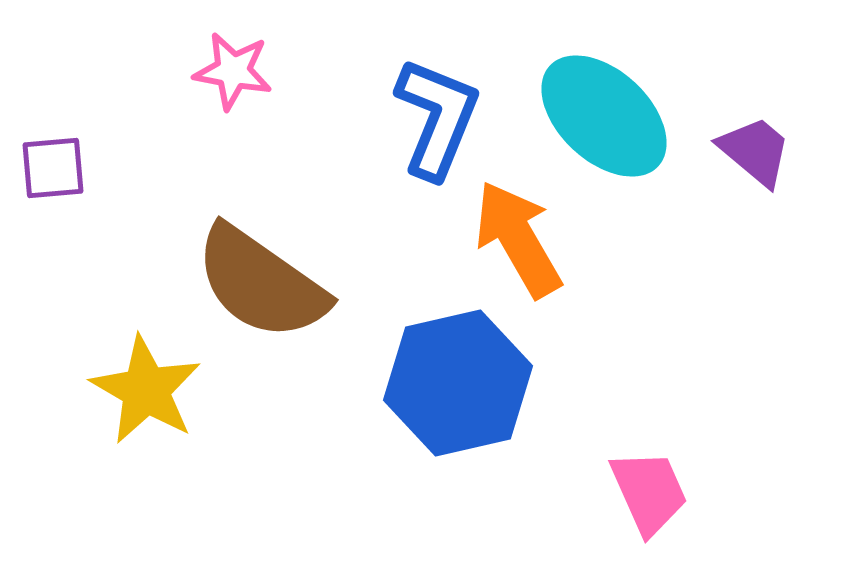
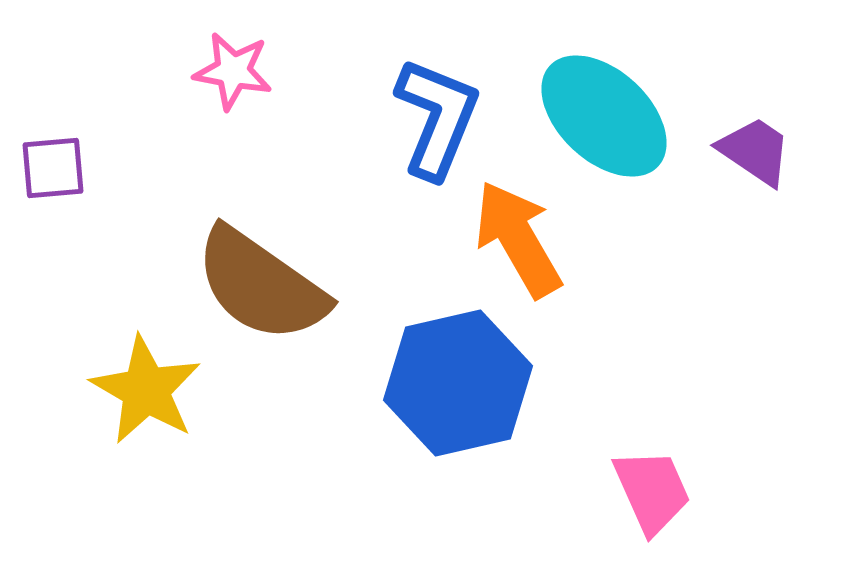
purple trapezoid: rotated 6 degrees counterclockwise
brown semicircle: moved 2 px down
pink trapezoid: moved 3 px right, 1 px up
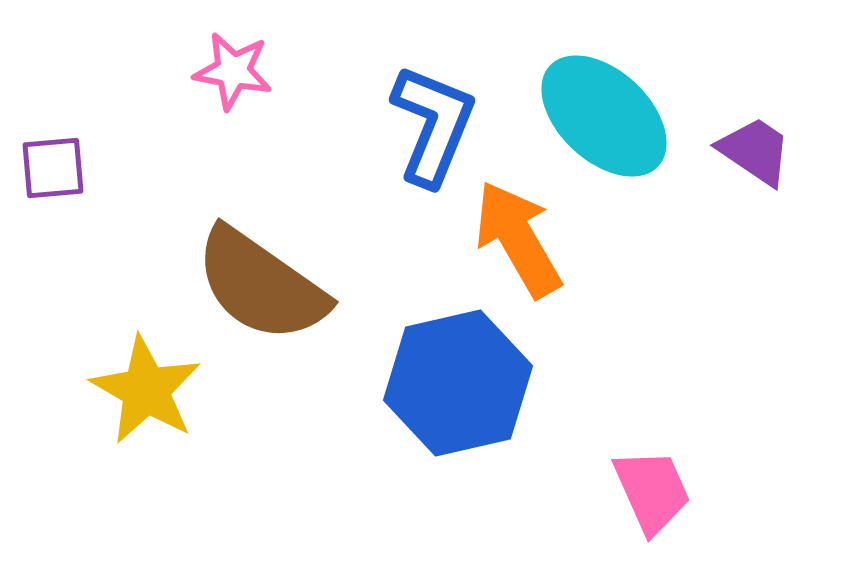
blue L-shape: moved 4 px left, 7 px down
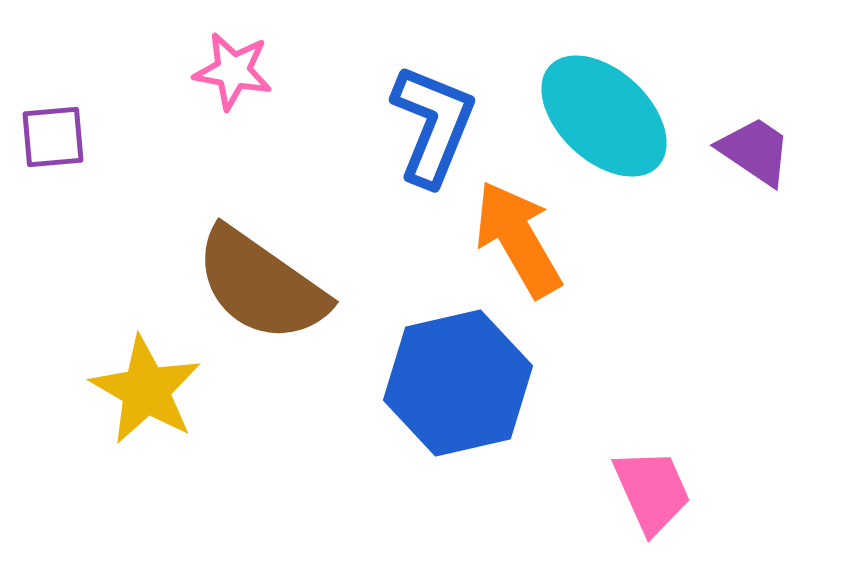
purple square: moved 31 px up
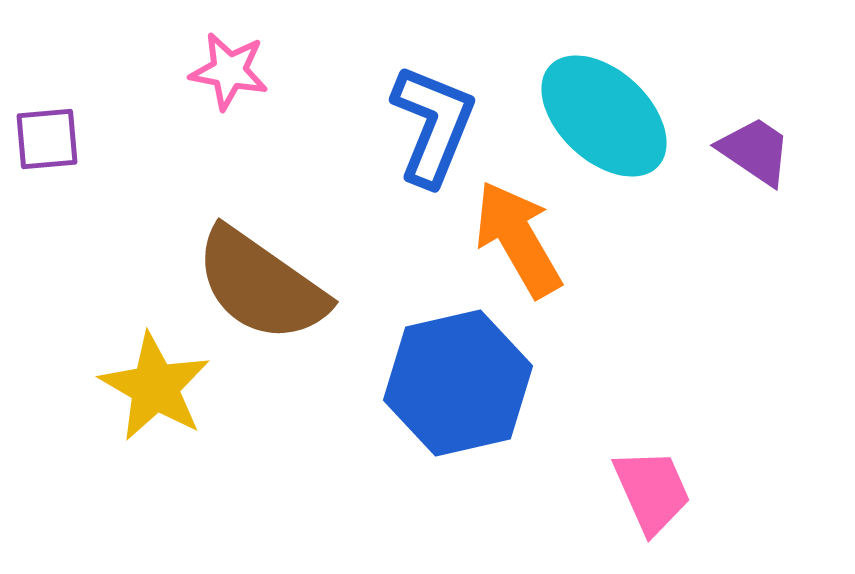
pink star: moved 4 px left
purple square: moved 6 px left, 2 px down
yellow star: moved 9 px right, 3 px up
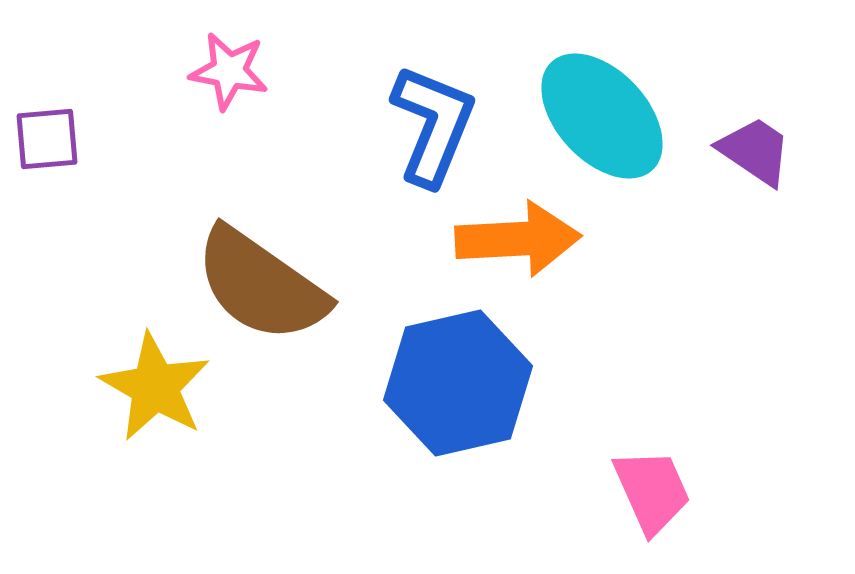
cyan ellipse: moved 2 px left; rotated 4 degrees clockwise
orange arrow: rotated 117 degrees clockwise
